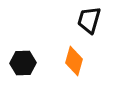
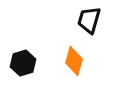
black hexagon: rotated 15 degrees counterclockwise
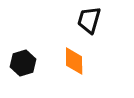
orange diamond: rotated 16 degrees counterclockwise
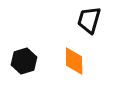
black hexagon: moved 1 px right, 2 px up
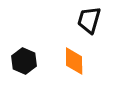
black hexagon: rotated 20 degrees counterclockwise
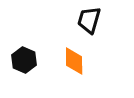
black hexagon: moved 1 px up
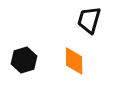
black hexagon: rotated 20 degrees clockwise
